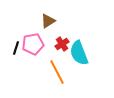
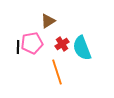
pink pentagon: moved 1 px left, 1 px up
black line: moved 2 px right, 1 px up; rotated 16 degrees counterclockwise
cyan semicircle: moved 3 px right, 5 px up
orange line: rotated 10 degrees clockwise
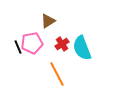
black line: rotated 24 degrees counterclockwise
orange line: moved 2 px down; rotated 10 degrees counterclockwise
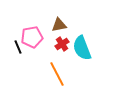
brown triangle: moved 11 px right, 4 px down; rotated 21 degrees clockwise
pink pentagon: moved 6 px up
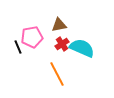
cyan semicircle: rotated 135 degrees clockwise
